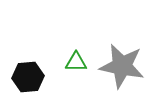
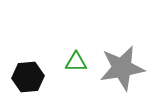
gray star: moved 2 px down; rotated 21 degrees counterclockwise
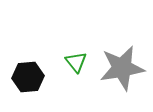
green triangle: rotated 50 degrees clockwise
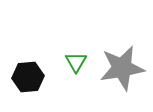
green triangle: rotated 10 degrees clockwise
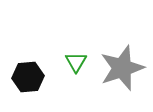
gray star: rotated 9 degrees counterclockwise
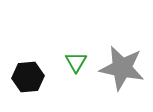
gray star: rotated 30 degrees clockwise
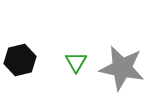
black hexagon: moved 8 px left, 17 px up; rotated 8 degrees counterclockwise
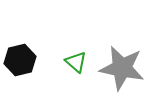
green triangle: rotated 20 degrees counterclockwise
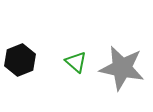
black hexagon: rotated 8 degrees counterclockwise
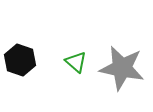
black hexagon: rotated 20 degrees counterclockwise
